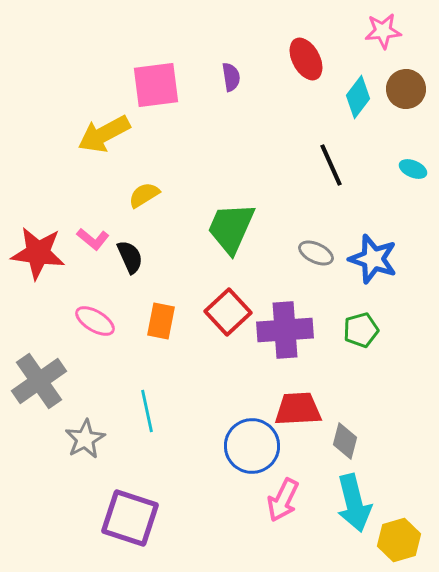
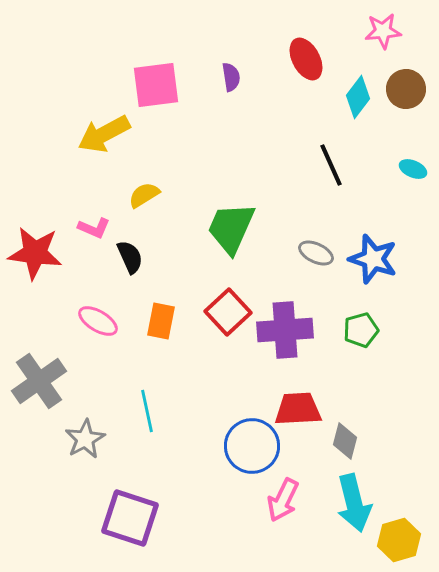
pink L-shape: moved 1 px right, 11 px up; rotated 16 degrees counterclockwise
red star: moved 3 px left
pink ellipse: moved 3 px right
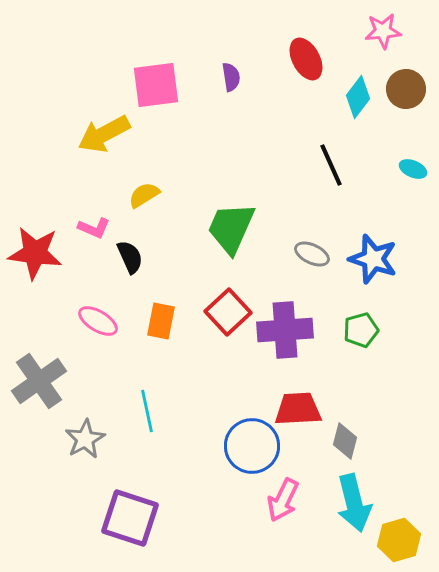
gray ellipse: moved 4 px left, 1 px down
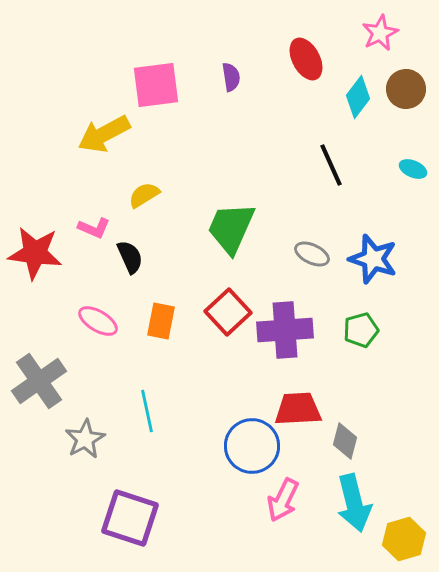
pink star: moved 3 px left, 2 px down; rotated 21 degrees counterclockwise
yellow hexagon: moved 5 px right, 1 px up
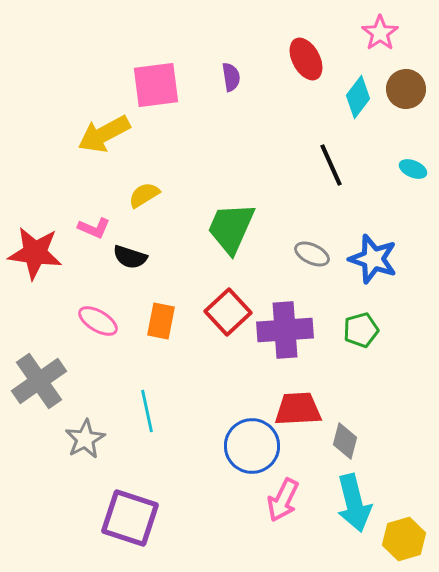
pink star: rotated 9 degrees counterclockwise
black semicircle: rotated 132 degrees clockwise
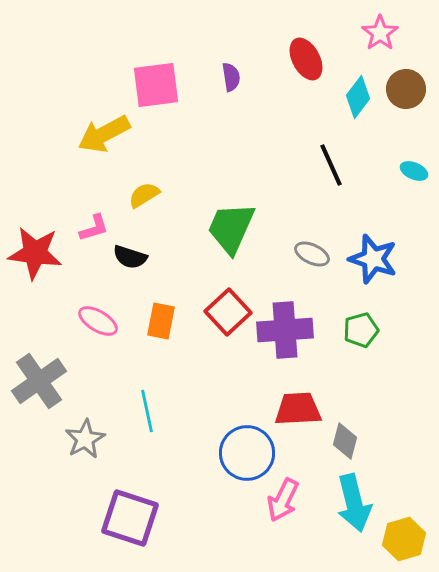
cyan ellipse: moved 1 px right, 2 px down
pink L-shape: rotated 40 degrees counterclockwise
blue circle: moved 5 px left, 7 px down
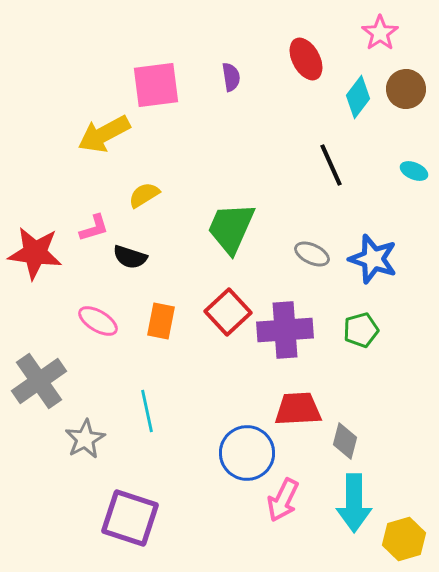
cyan arrow: rotated 14 degrees clockwise
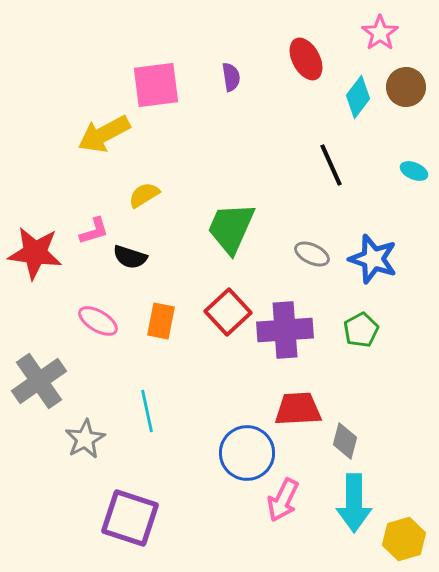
brown circle: moved 2 px up
pink L-shape: moved 3 px down
green pentagon: rotated 12 degrees counterclockwise
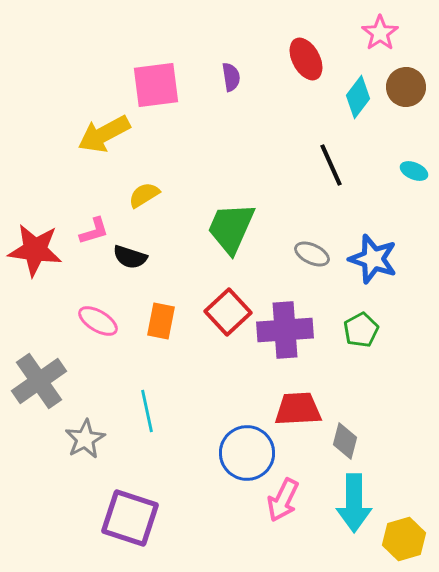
red star: moved 3 px up
